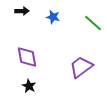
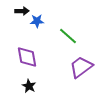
blue star: moved 16 px left, 4 px down; rotated 16 degrees counterclockwise
green line: moved 25 px left, 13 px down
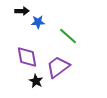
blue star: moved 1 px right, 1 px down
purple trapezoid: moved 23 px left
black star: moved 7 px right, 5 px up
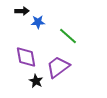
purple diamond: moved 1 px left
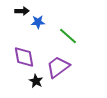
purple diamond: moved 2 px left
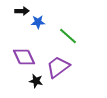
purple diamond: rotated 15 degrees counterclockwise
black star: rotated 16 degrees counterclockwise
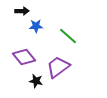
blue star: moved 2 px left, 4 px down
purple diamond: rotated 15 degrees counterclockwise
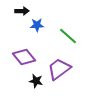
blue star: moved 1 px right, 1 px up
purple trapezoid: moved 1 px right, 2 px down
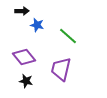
blue star: rotated 16 degrees clockwise
purple trapezoid: moved 2 px right; rotated 40 degrees counterclockwise
black star: moved 10 px left
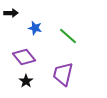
black arrow: moved 11 px left, 2 px down
blue star: moved 2 px left, 3 px down
purple trapezoid: moved 2 px right, 5 px down
black star: rotated 24 degrees clockwise
